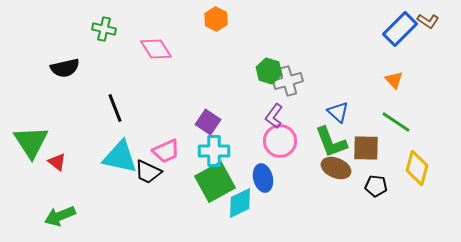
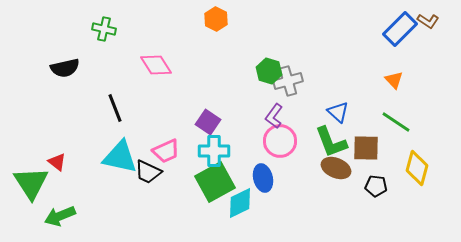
pink diamond: moved 16 px down
green triangle: moved 41 px down
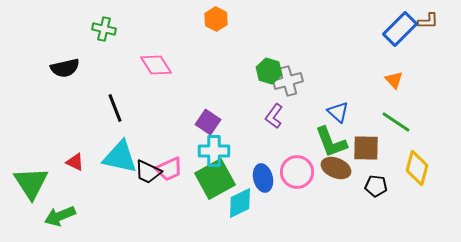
brown L-shape: rotated 35 degrees counterclockwise
pink circle: moved 17 px right, 31 px down
pink trapezoid: moved 3 px right, 18 px down
red triangle: moved 18 px right; rotated 12 degrees counterclockwise
green square: moved 3 px up
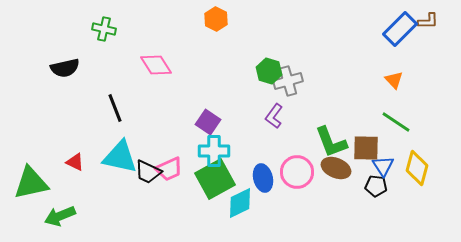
blue triangle: moved 45 px right, 54 px down; rotated 15 degrees clockwise
green triangle: rotated 51 degrees clockwise
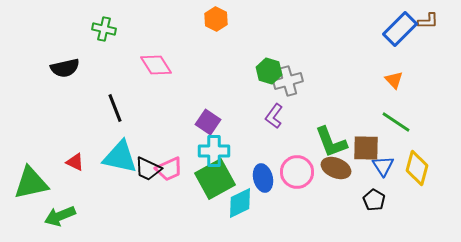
black trapezoid: moved 3 px up
black pentagon: moved 2 px left, 14 px down; rotated 25 degrees clockwise
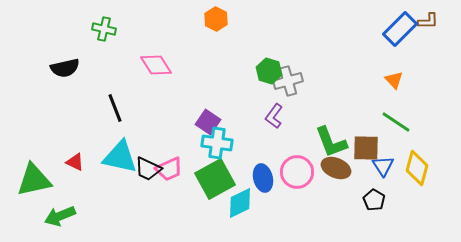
cyan cross: moved 3 px right, 8 px up; rotated 8 degrees clockwise
green triangle: moved 3 px right, 3 px up
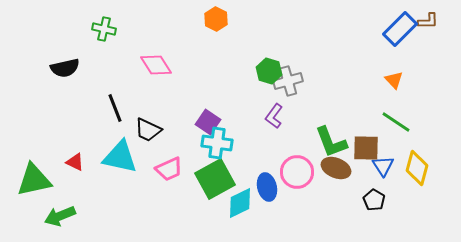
black trapezoid: moved 39 px up
blue ellipse: moved 4 px right, 9 px down
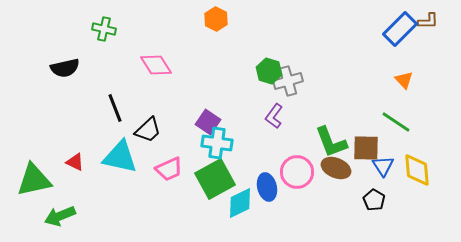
orange triangle: moved 10 px right
black trapezoid: rotated 68 degrees counterclockwise
yellow diamond: moved 2 px down; rotated 20 degrees counterclockwise
